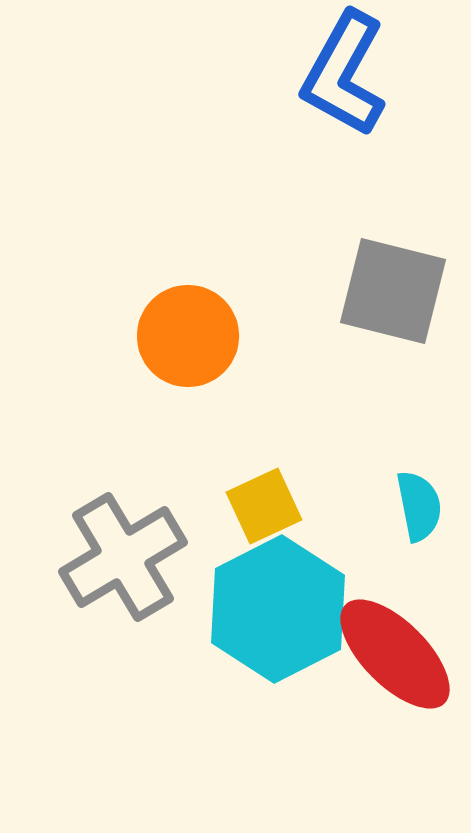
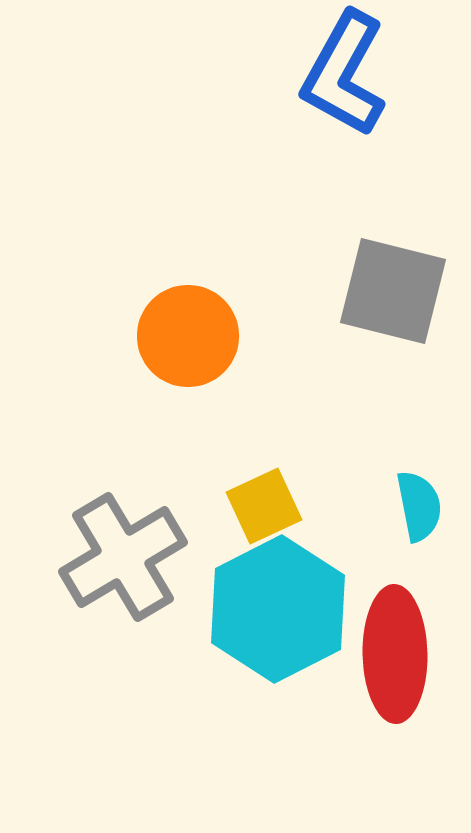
red ellipse: rotated 44 degrees clockwise
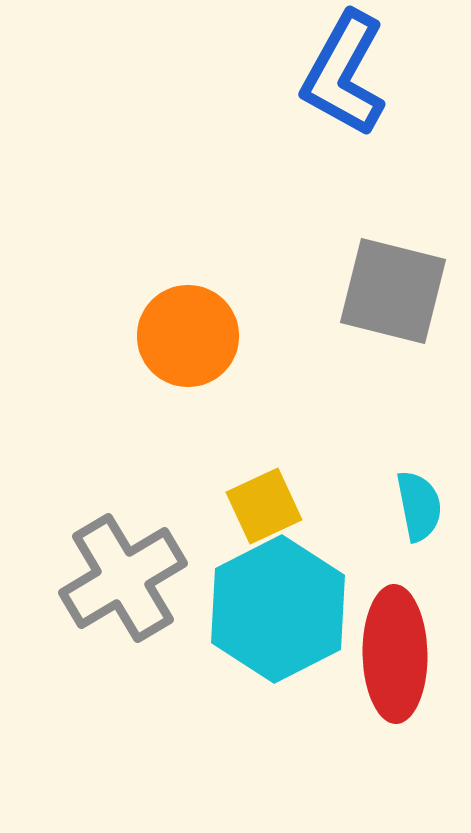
gray cross: moved 21 px down
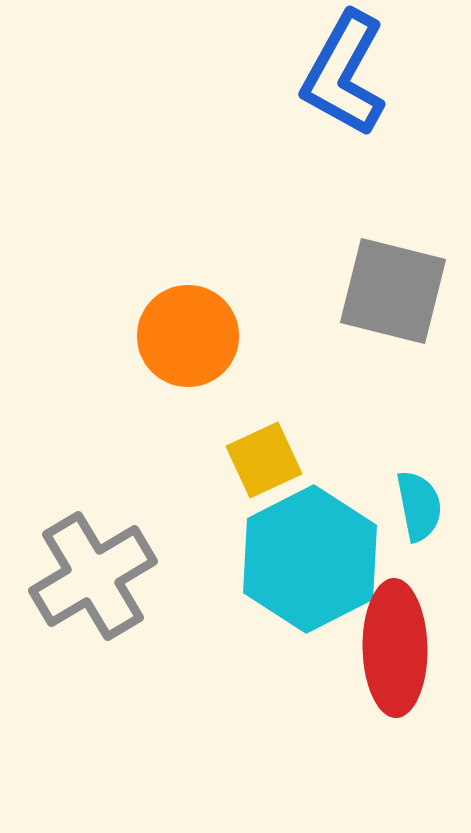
yellow square: moved 46 px up
gray cross: moved 30 px left, 2 px up
cyan hexagon: moved 32 px right, 50 px up
red ellipse: moved 6 px up
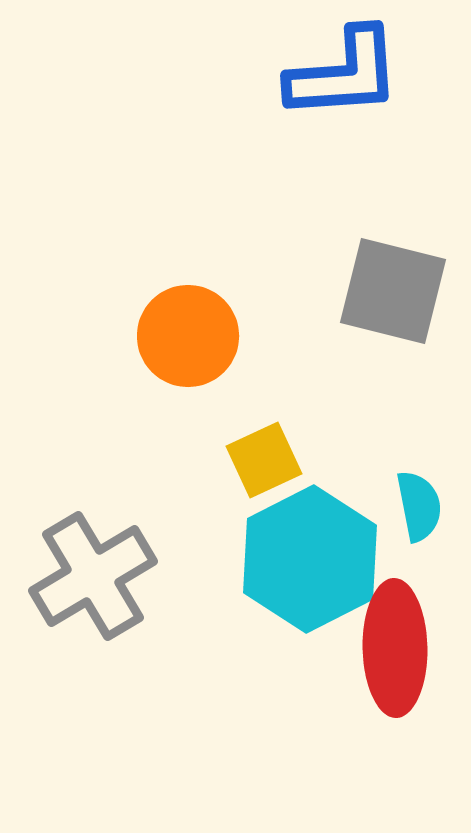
blue L-shape: rotated 123 degrees counterclockwise
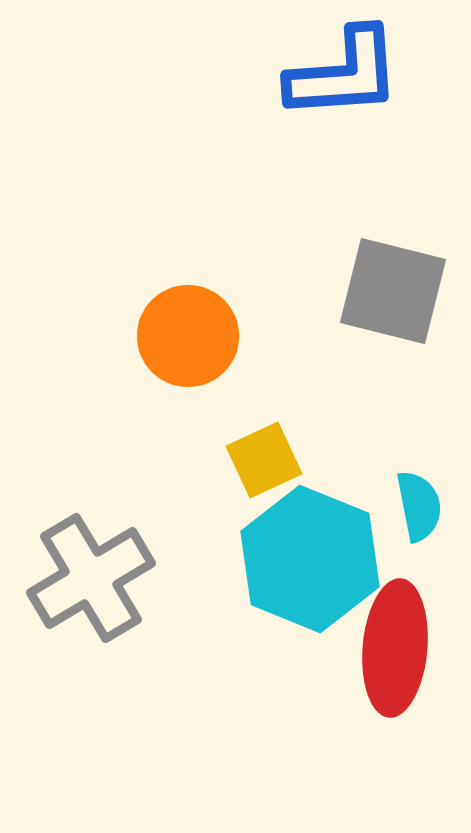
cyan hexagon: rotated 11 degrees counterclockwise
gray cross: moved 2 px left, 2 px down
red ellipse: rotated 6 degrees clockwise
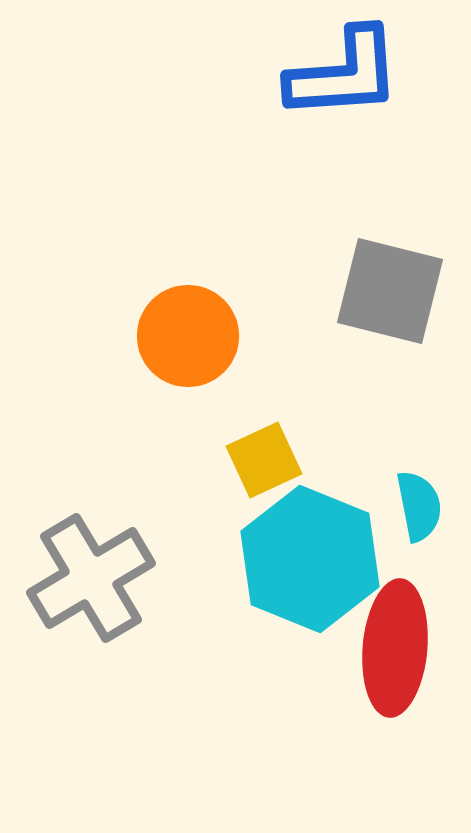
gray square: moved 3 px left
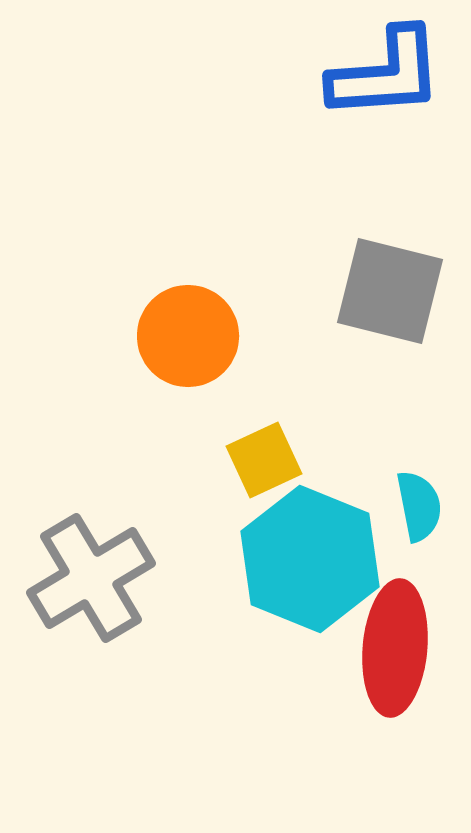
blue L-shape: moved 42 px right
